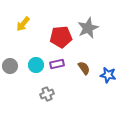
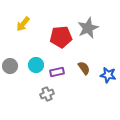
purple rectangle: moved 8 px down
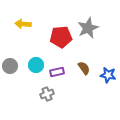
yellow arrow: rotated 56 degrees clockwise
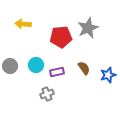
blue star: rotated 28 degrees counterclockwise
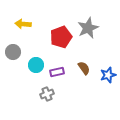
red pentagon: rotated 15 degrees counterclockwise
gray circle: moved 3 px right, 14 px up
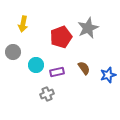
yellow arrow: rotated 84 degrees counterclockwise
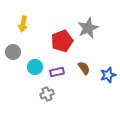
red pentagon: moved 1 px right, 4 px down
cyan circle: moved 1 px left, 2 px down
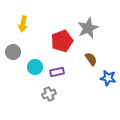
brown semicircle: moved 7 px right, 9 px up
blue star: moved 3 px down; rotated 28 degrees clockwise
gray cross: moved 2 px right
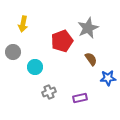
purple rectangle: moved 23 px right, 26 px down
blue star: rotated 14 degrees counterclockwise
gray cross: moved 2 px up
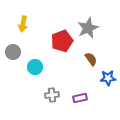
gray cross: moved 3 px right, 3 px down; rotated 16 degrees clockwise
